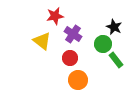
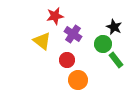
red circle: moved 3 px left, 2 px down
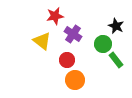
black star: moved 2 px right, 1 px up
orange circle: moved 3 px left
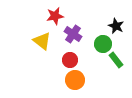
red circle: moved 3 px right
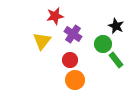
yellow triangle: rotated 30 degrees clockwise
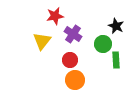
green rectangle: rotated 35 degrees clockwise
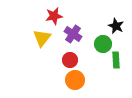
red star: moved 1 px left
yellow triangle: moved 3 px up
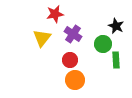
red star: moved 1 px right, 2 px up
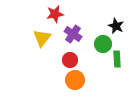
green rectangle: moved 1 px right, 1 px up
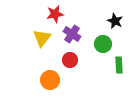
black star: moved 1 px left, 5 px up
purple cross: moved 1 px left
green rectangle: moved 2 px right, 6 px down
orange circle: moved 25 px left
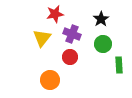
black star: moved 14 px left, 2 px up; rotated 14 degrees clockwise
purple cross: rotated 12 degrees counterclockwise
red circle: moved 3 px up
